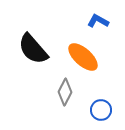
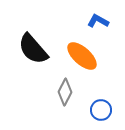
orange ellipse: moved 1 px left, 1 px up
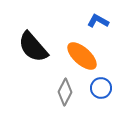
black semicircle: moved 2 px up
blue circle: moved 22 px up
